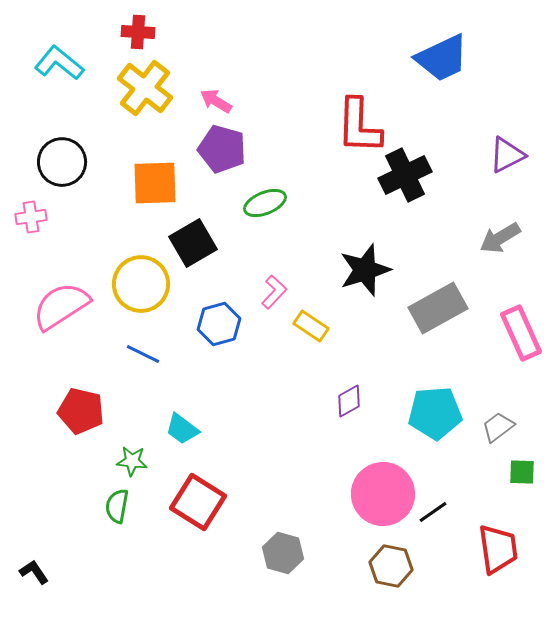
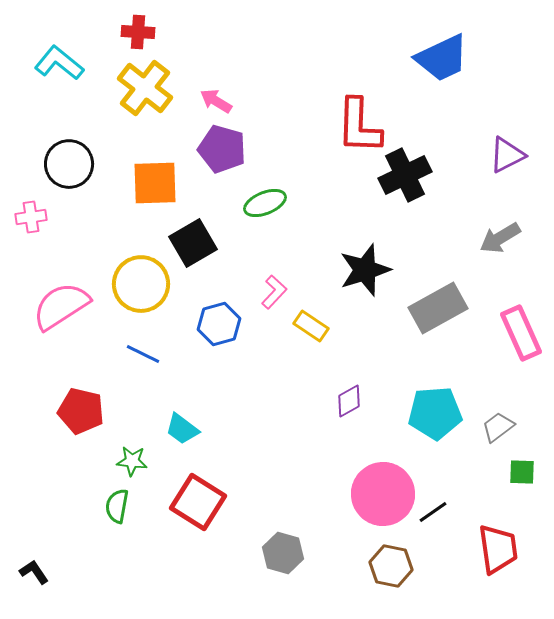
black circle: moved 7 px right, 2 px down
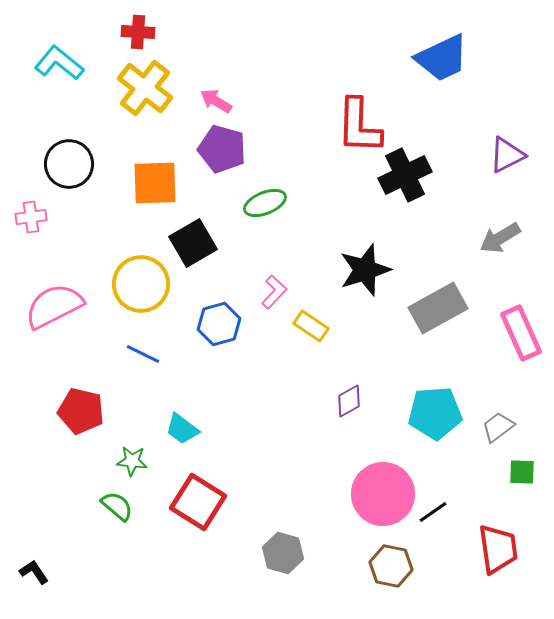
pink semicircle: moved 7 px left; rotated 6 degrees clockwise
green semicircle: rotated 120 degrees clockwise
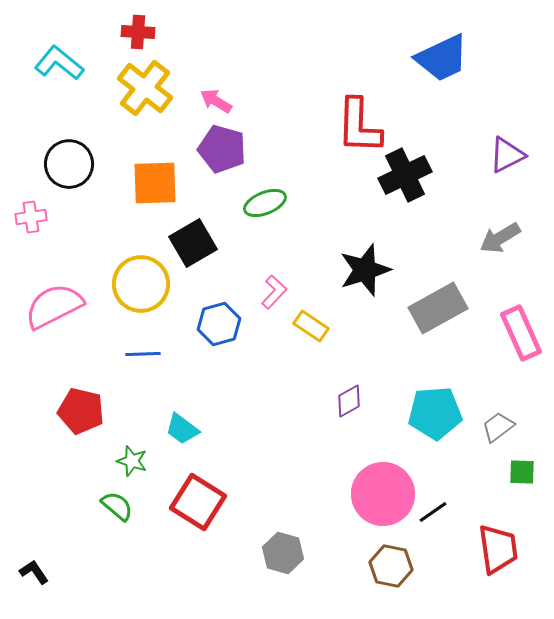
blue line: rotated 28 degrees counterclockwise
green star: rotated 12 degrees clockwise
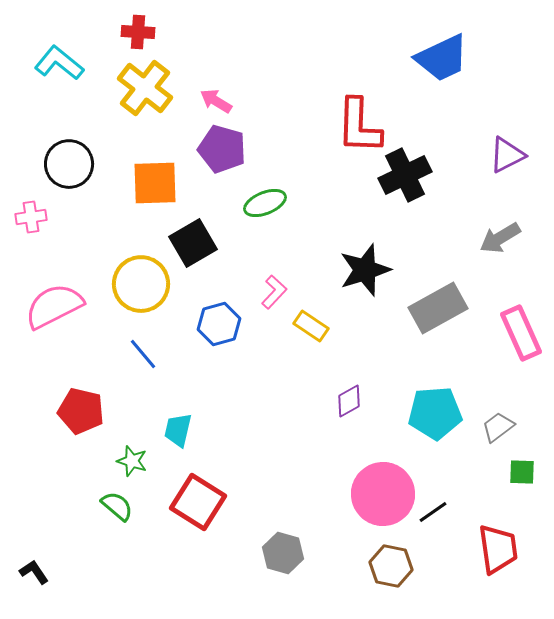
blue line: rotated 52 degrees clockwise
cyan trapezoid: moved 4 px left, 1 px down; rotated 66 degrees clockwise
